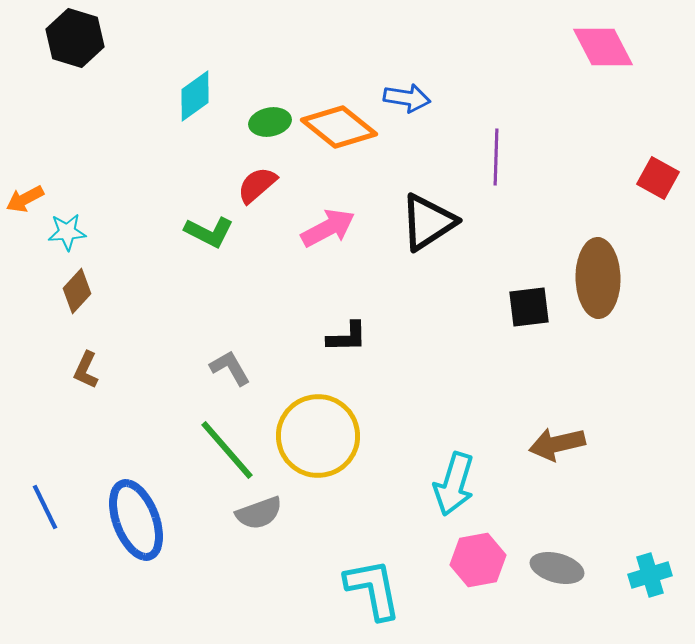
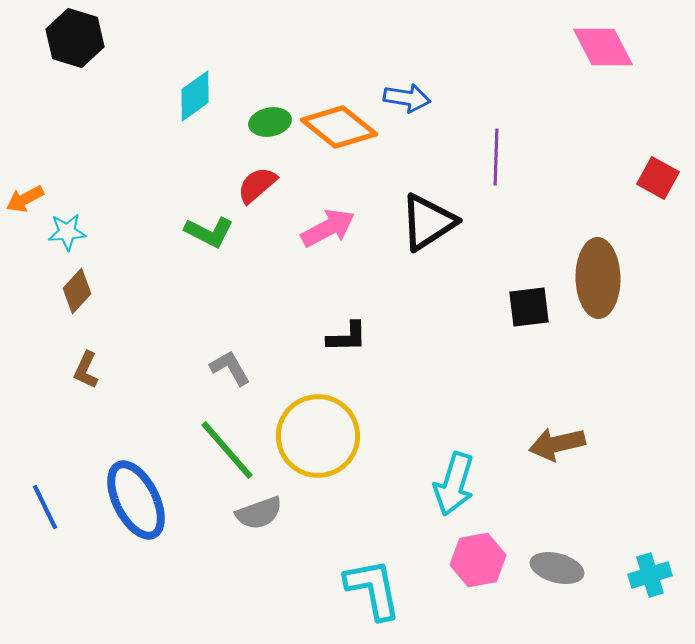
blue ellipse: moved 20 px up; rotated 6 degrees counterclockwise
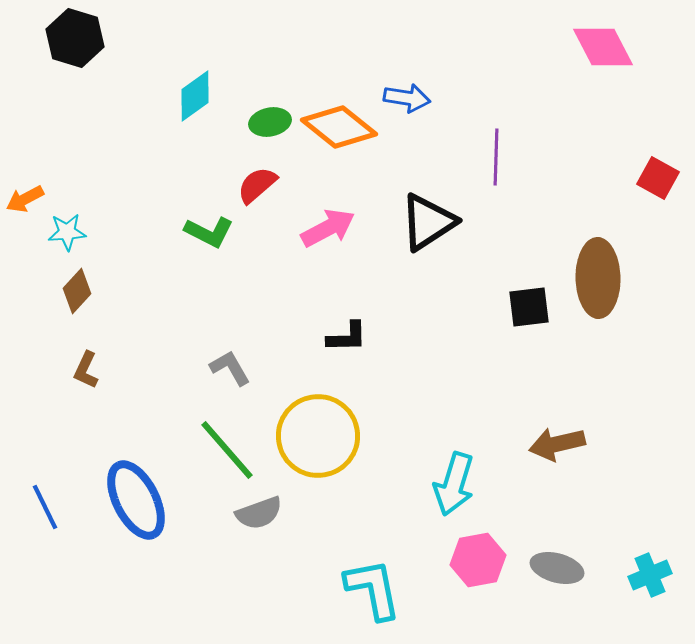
cyan cross: rotated 6 degrees counterclockwise
